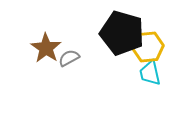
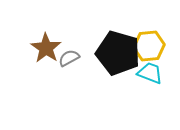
black pentagon: moved 4 px left, 20 px down
yellow hexagon: moved 1 px right, 1 px up
cyan trapezoid: rotated 124 degrees clockwise
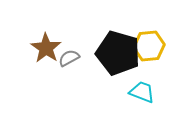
cyan trapezoid: moved 8 px left, 19 px down
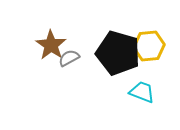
brown star: moved 5 px right, 3 px up
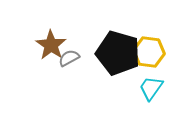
yellow hexagon: moved 6 px down; rotated 12 degrees clockwise
cyan trapezoid: moved 9 px right, 4 px up; rotated 76 degrees counterclockwise
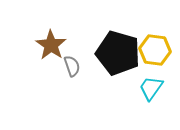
yellow hexagon: moved 6 px right, 2 px up
gray semicircle: moved 3 px right, 8 px down; rotated 100 degrees clockwise
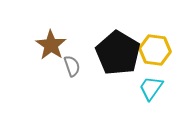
black pentagon: rotated 15 degrees clockwise
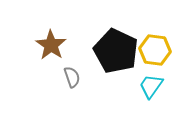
black pentagon: moved 2 px left, 2 px up; rotated 6 degrees counterclockwise
gray semicircle: moved 11 px down
cyan trapezoid: moved 2 px up
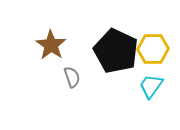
yellow hexagon: moved 2 px left, 1 px up; rotated 8 degrees counterclockwise
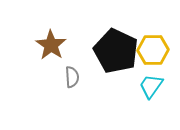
yellow hexagon: moved 1 px down
gray semicircle: rotated 15 degrees clockwise
